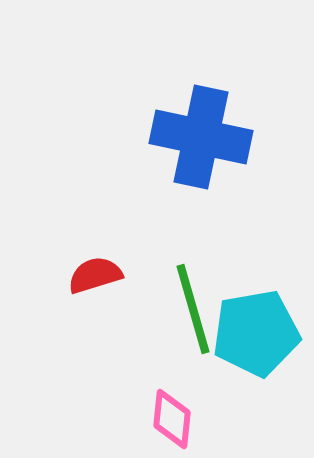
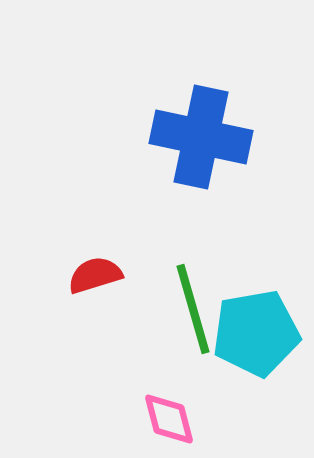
pink diamond: moved 3 px left; rotated 20 degrees counterclockwise
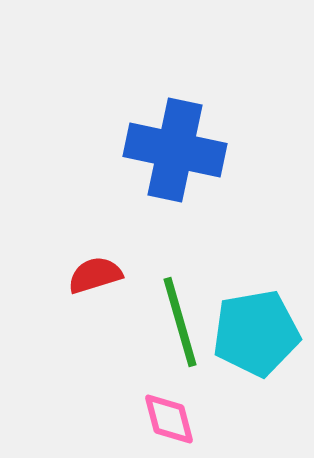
blue cross: moved 26 px left, 13 px down
green line: moved 13 px left, 13 px down
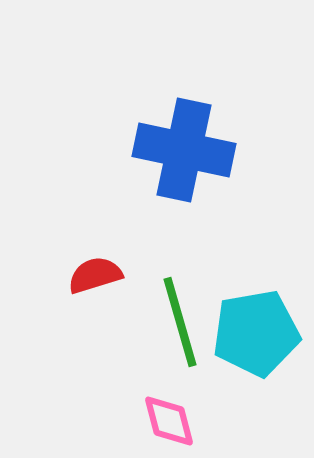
blue cross: moved 9 px right
pink diamond: moved 2 px down
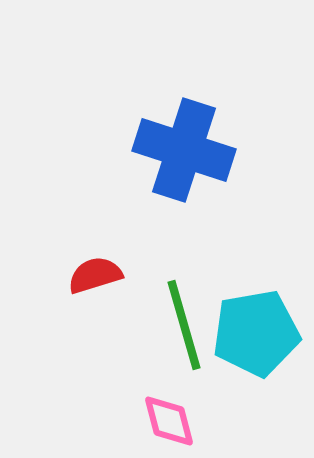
blue cross: rotated 6 degrees clockwise
green line: moved 4 px right, 3 px down
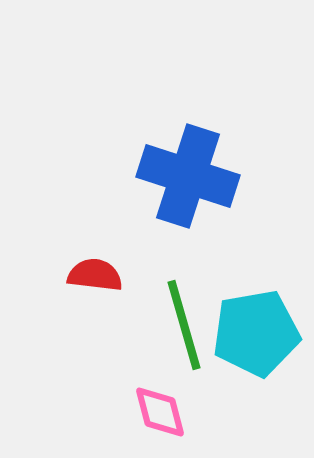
blue cross: moved 4 px right, 26 px down
red semicircle: rotated 24 degrees clockwise
pink diamond: moved 9 px left, 9 px up
